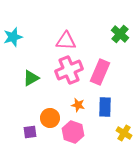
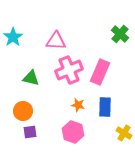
cyan star: rotated 18 degrees counterclockwise
pink triangle: moved 10 px left
green triangle: rotated 42 degrees clockwise
orange circle: moved 27 px left, 7 px up
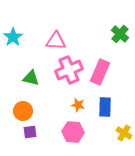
pink hexagon: rotated 15 degrees counterclockwise
